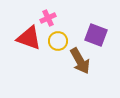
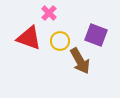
pink cross: moved 1 px right, 5 px up; rotated 21 degrees counterclockwise
yellow circle: moved 2 px right
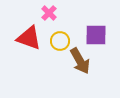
purple square: rotated 20 degrees counterclockwise
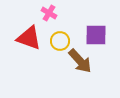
pink cross: rotated 14 degrees counterclockwise
brown arrow: rotated 12 degrees counterclockwise
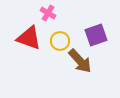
pink cross: moved 1 px left
purple square: rotated 20 degrees counterclockwise
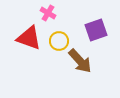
purple square: moved 5 px up
yellow circle: moved 1 px left
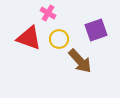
yellow circle: moved 2 px up
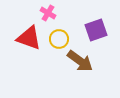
brown arrow: rotated 12 degrees counterclockwise
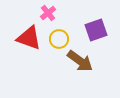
pink cross: rotated 21 degrees clockwise
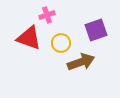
pink cross: moved 1 px left, 2 px down; rotated 21 degrees clockwise
yellow circle: moved 2 px right, 4 px down
brown arrow: moved 1 px right, 1 px down; rotated 56 degrees counterclockwise
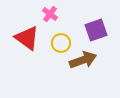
pink cross: moved 3 px right, 1 px up; rotated 35 degrees counterclockwise
red triangle: moved 2 px left; rotated 16 degrees clockwise
brown arrow: moved 2 px right, 2 px up
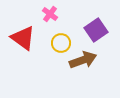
purple square: rotated 15 degrees counterclockwise
red triangle: moved 4 px left
